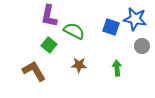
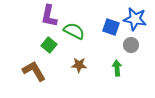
gray circle: moved 11 px left, 1 px up
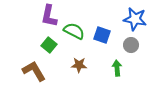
blue square: moved 9 px left, 8 px down
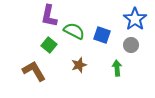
blue star: rotated 25 degrees clockwise
brown star: rotated 21 degrees counterclockwise
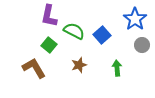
blue square: rotated 30 degrees clockwise
gray circle: moved 11 px right
brown L-shape: moved 3 px up
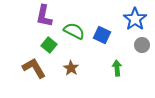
purple L-shape: moved 5 px left
blue square: rotated 24 degrees counterclockwise
brown star: moved 8 px left, 3 px down; rotated 21 degrees counterclockwise
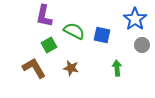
blue square: rotated 12 degrees counterclockwise
green square: rotated 21 degrees clockwise
brown star: rotated 21 degrees counterclockwise
